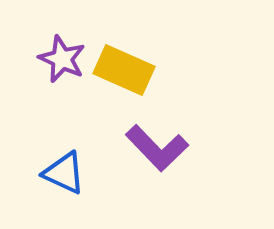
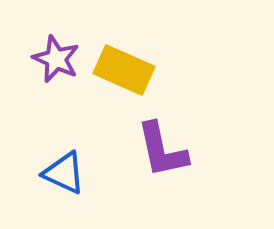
purple star: moved 6 px left
purple L-shape: moved 5 px right, 2 px down; rotated 32 degrees clockwise
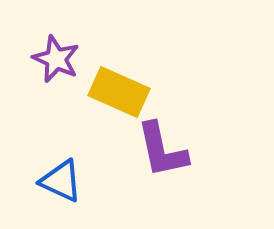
yellow rectangle: moved 5 px left, 22 px down
blue triangle: moved 3 px left, 8 px down
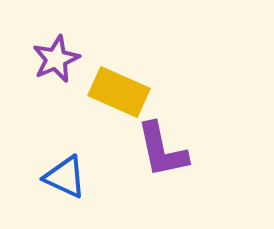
purple star: rotated 24 degrees clockwise
blue triangle: moved 4 px right, 4 px up
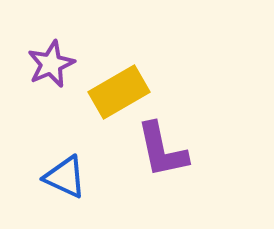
purple star: moved 5 px left, 5 px down
yellow rectangle: rotated 54 degrees counterclockwise
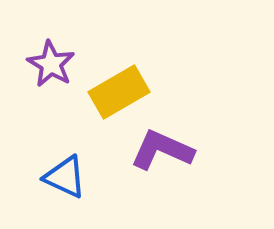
purple star: rotated 18 degrees counterclockwise
purple L-shape: rotated 126 degrees clockwise
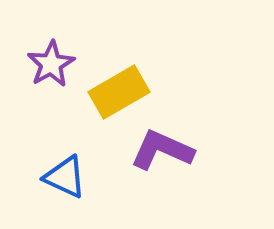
purple star: rotated 12 degrees clockwise
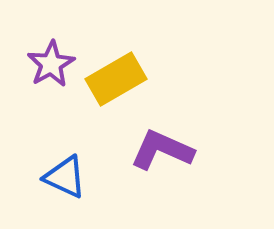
yellow rectangle: moved 3 px left, 13 px up
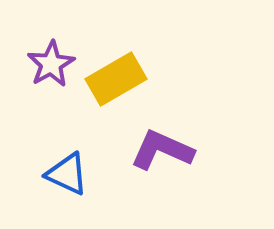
blue triangle: moved 2 px right, 3 px up
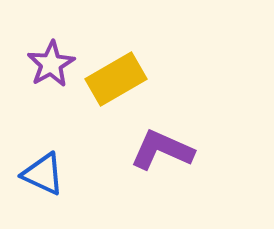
blue triangle: moved 24 px left
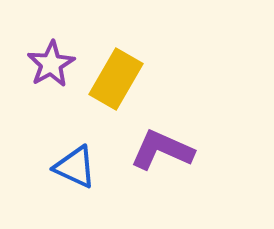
yellow rectangle: rotated 30 degrees counterclockwise
blue triangle: moved 32 px right, 7 px up
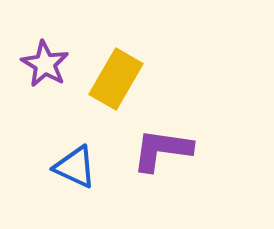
purple star: moved 6 px left; rotated 12 degrees counterclockwise
purple L-shape: rotated 16 degrees counterclockwise
